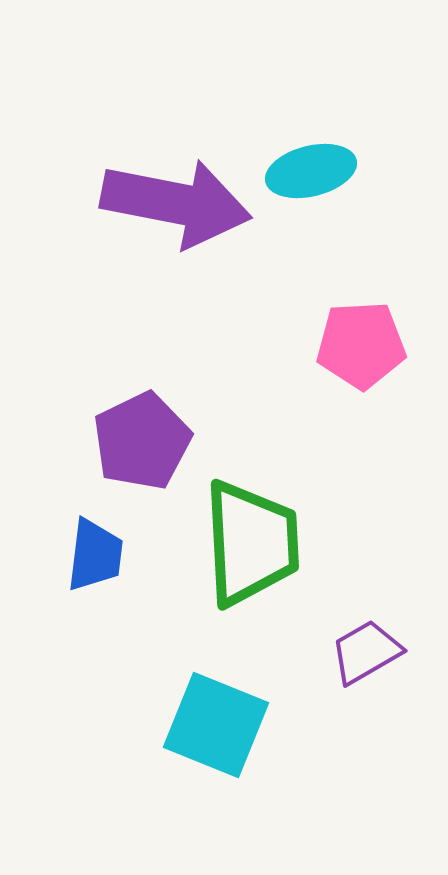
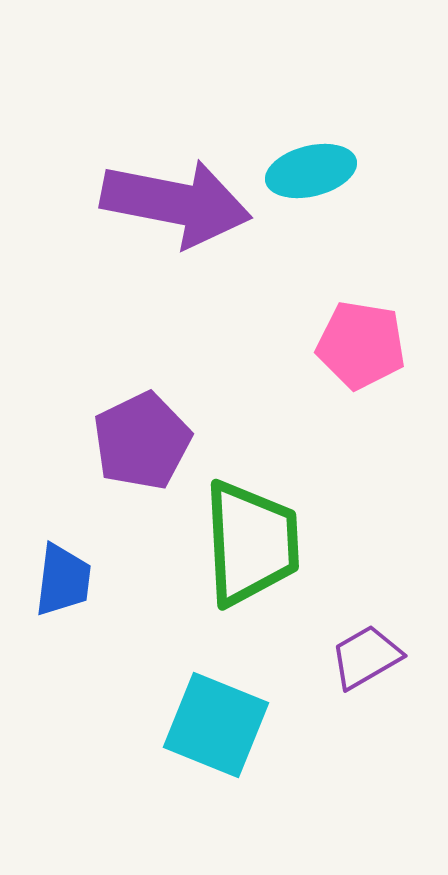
pink pentagon: rotated 12 degrees clockwise
blue trapezoid: moved 32 px left, 25 px down
purple trapezoid: moved 5 px down
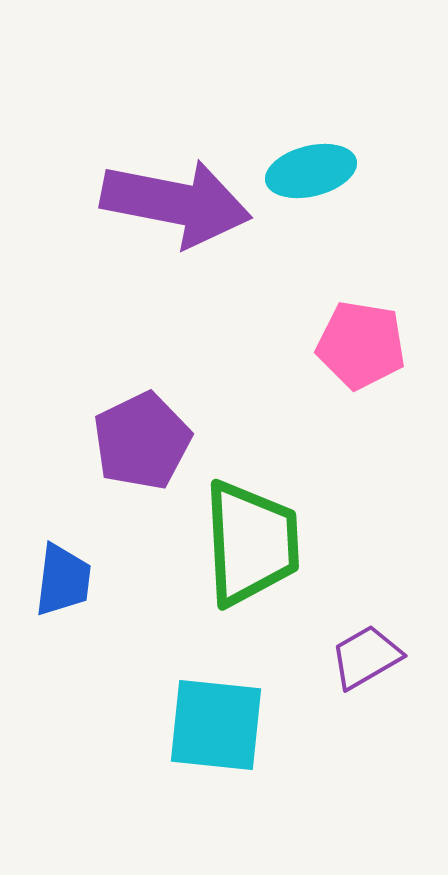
cyan square: rotated 16 degrees counterclockwise
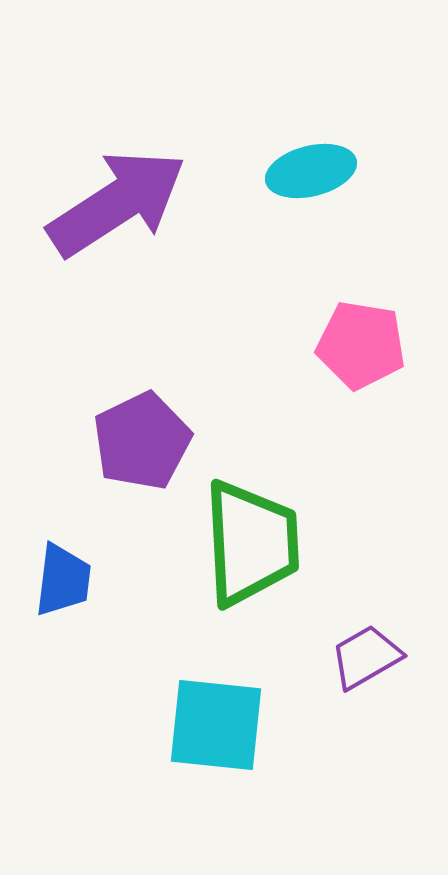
purple arrow: moved 59 px left; rotated 44 degrees counterclockwise
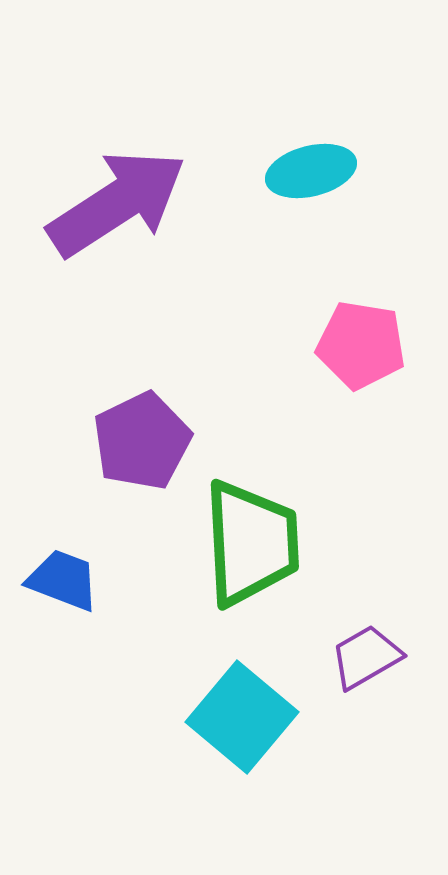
blue trapezoid: rotated 76 degrees counterclockwise
cyan square: moved 26 px right, 8 px up; rotated 34 degrees clockwise
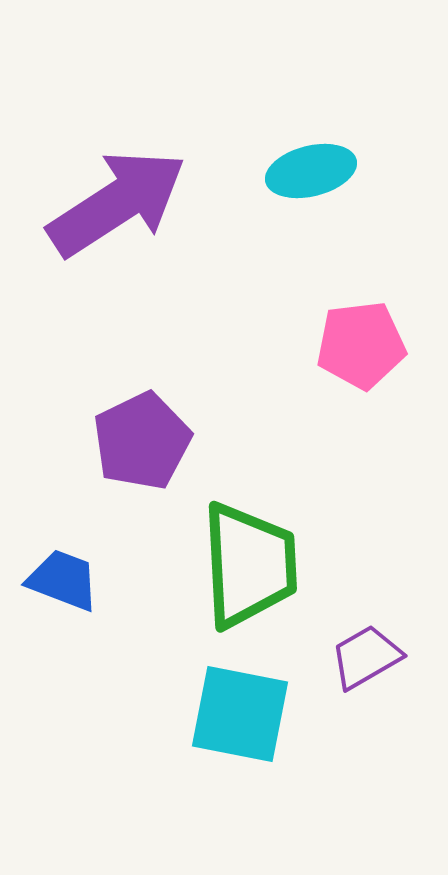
pink pentagon: rotated 16 degrees counterclockwise
green trapezoid: moved 2 px left, 22 px down
cyan square: moved 2 px left, 3 px up; rotated 29 degrees counterclockwise
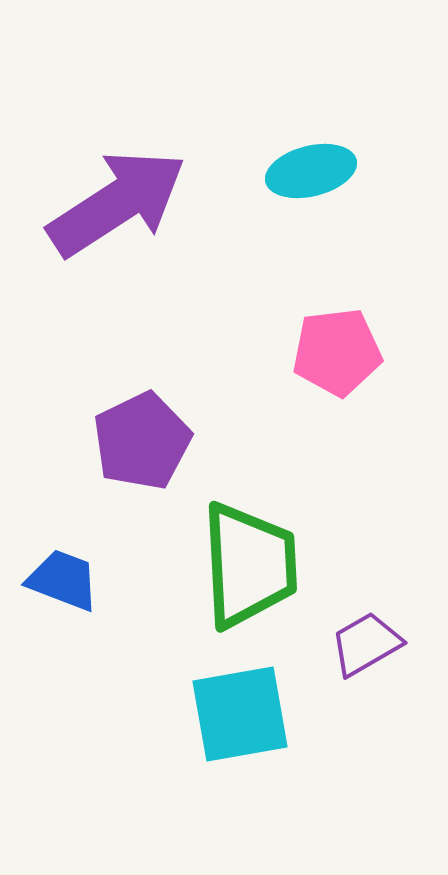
pink pentagon: moved 24 px left, 7 px down
purple trapezoid: moved 13 px up
cyan square: rotated 21 degrees counterclockwise
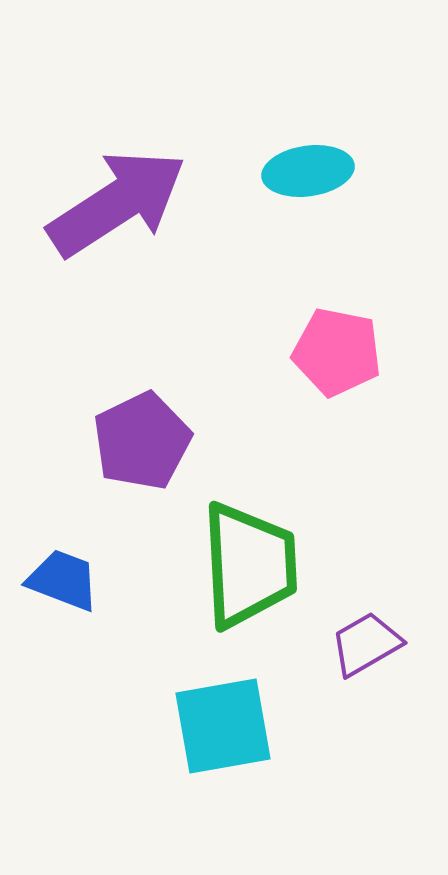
cyan ellipse: moved 3 px left; rotated 6 degrees clockwise
pink pentagon: rotated 18 degrees clockwise
cyan square: moved 17 px left, 12 px down
